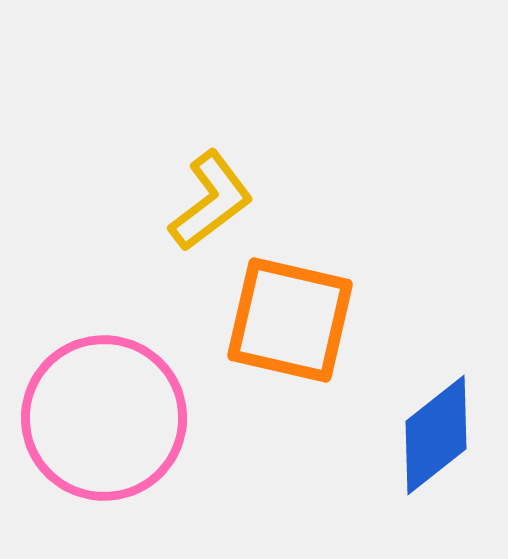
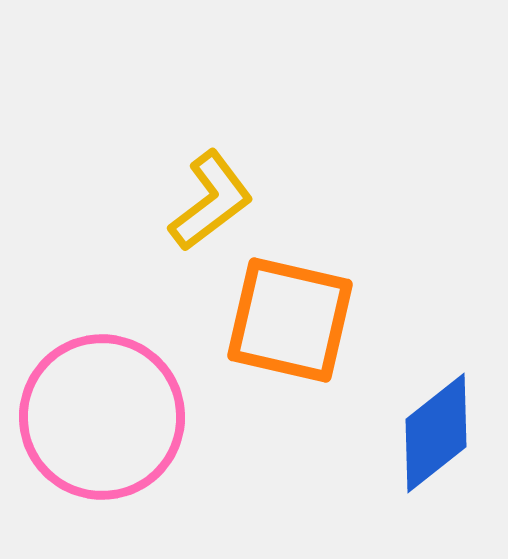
pink circle: moved 2 px left, 1 px up
blue diamond: moved 2 px up
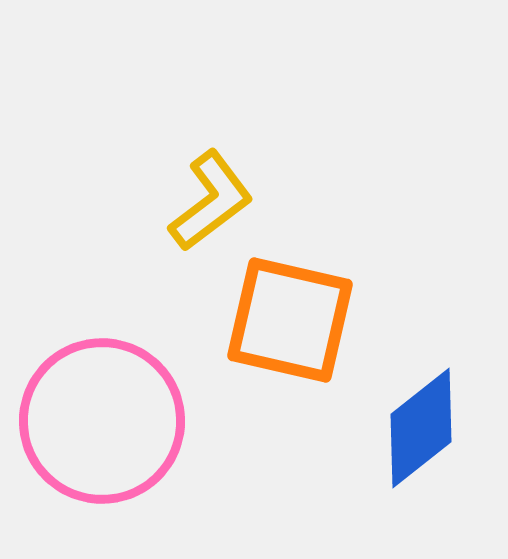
pink circle: moved 4 px down
blue diamond: moved 15 px left, 5 px up
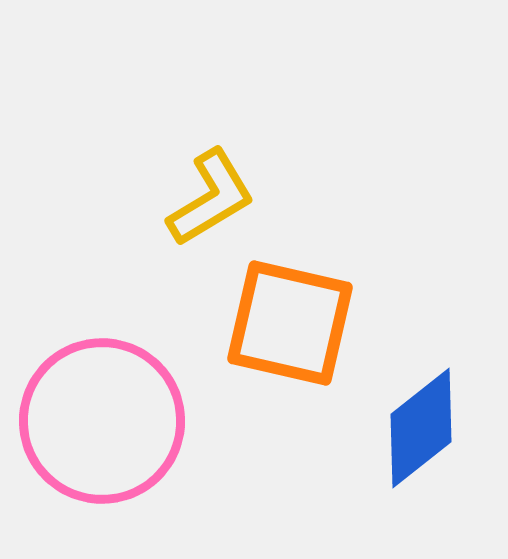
yellow L-shape: moved 3 px up; rotated 6 degrees clockwise
orange square: moved 3 px down
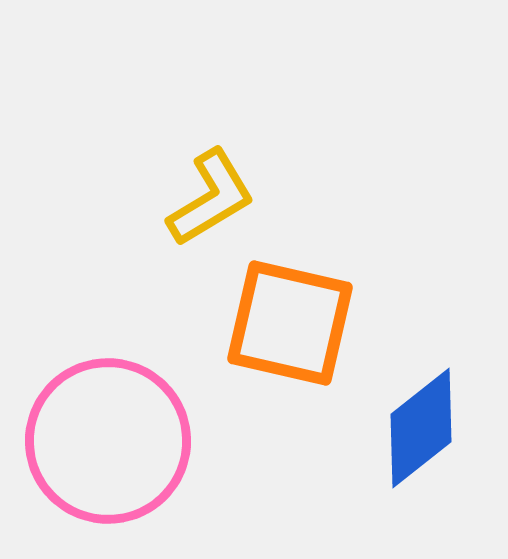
pink circle: moved 6 px right, 20 px down
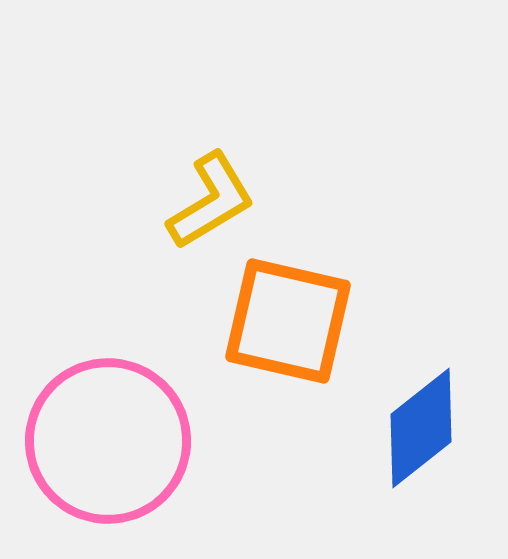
yellow L-shape: moved 3 px down
orange square: moved 2 px left, 2 px up
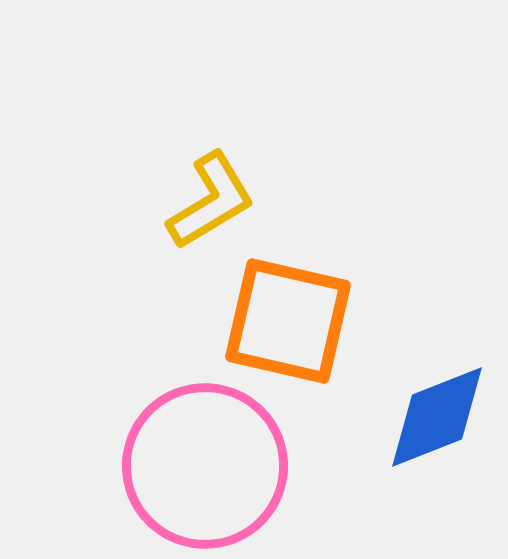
blue diamond: moved 16 px right, 11 px up; rotated 17 degrees clockwise
pink circle: moved 97 px right, 25 px down
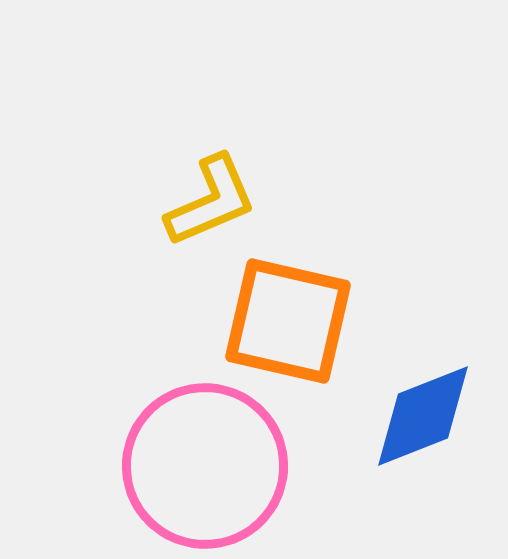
yellow L-shape: rotated 8 degrees clockwise
blue diamond: moved 14 px left, 1 px up
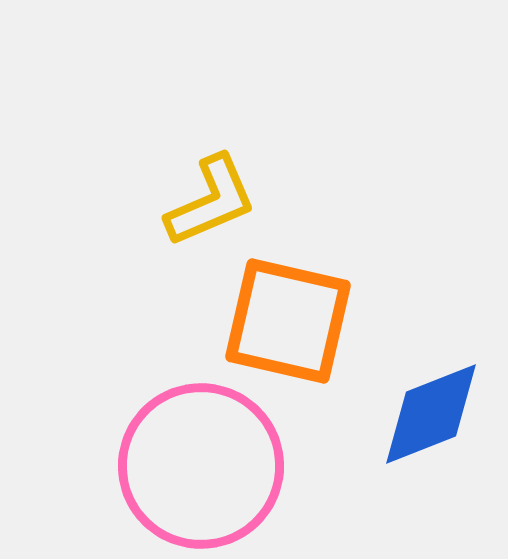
blue diamond: moved 8 px right, 2 px up
pink circle: moved 4 px left
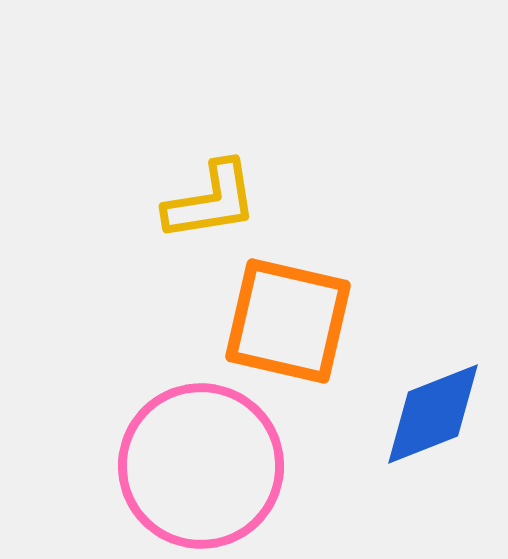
yellow L-shape: rotated 14 degrees clockwise
blue diamond: moved 2 px right
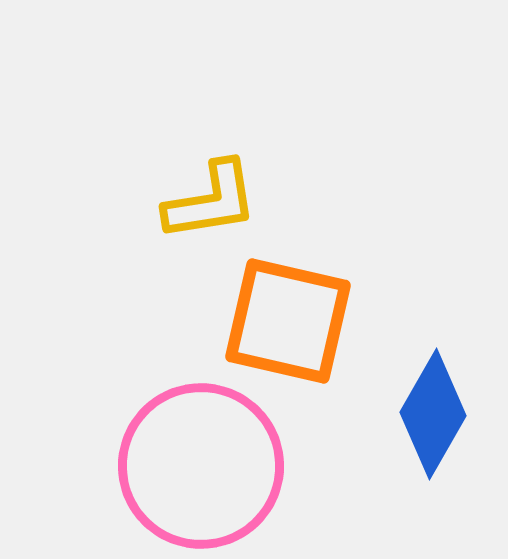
blue diamond: rotated 39 degrees counterclockwise
